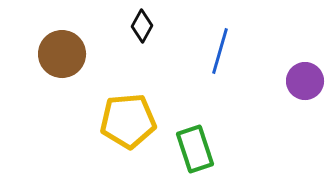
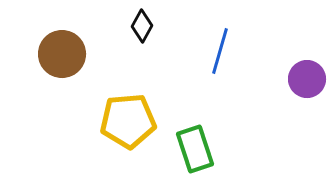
purple circle: moved 2 px right, 2 px up
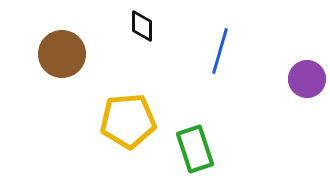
black diamond: rotated 28 degrees counterclockwise
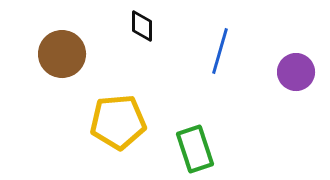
purple circle: moved 11 px left, 7 px up
yellow pentagon: moved 10 px left, 1 px down
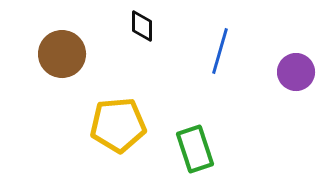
yellow pentagon: moved 3 px down
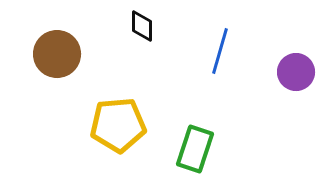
brown circle: moved 5 px left
green rectangle: rotated 36 degrees clockwise
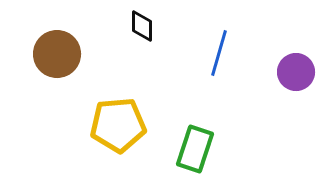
blue line: moved 1 px left, 2 px down
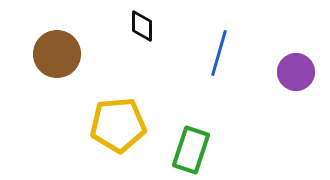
green rectangle: moved 4 px left, 1 px down
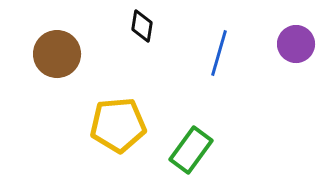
black diamond: rotated 8 degrees clockwise
purple circle: moved 28 px up
green rectangle: rotated 18 degrees clockwise
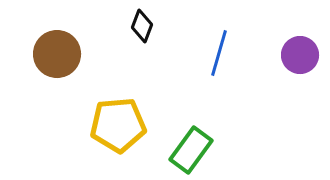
black diamond: rotated 12 degrees clockwise
purple circle: moved 4 px right, 11 px down
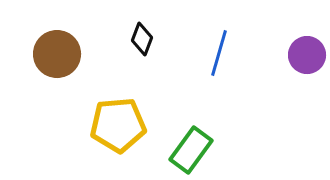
black diamond: moved 13 px down
purple circle: moved 7 px right
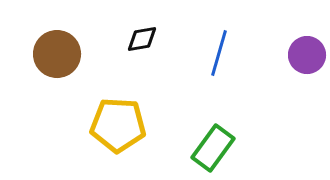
black diamond: rotated 60 degrees clockwise
yellow pentagon: rotated 8 degrees clockwise
green rectangle: moved 22 px right, 2 px up
